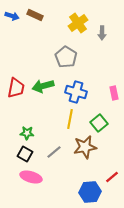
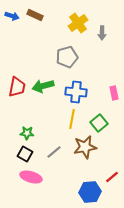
gray pentagon: moved 1 px right; rotated 25 degrees clockwise
red trapezoid: moved 1 px right, 1 px up
blue cross: rotated 10 degrees counterclockwise
yellow line: moved 2 px right
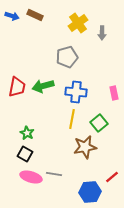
green star: rotated 24 degrees clockwise
gray line: moved 22 px down; rotated 49 degrees clockwise
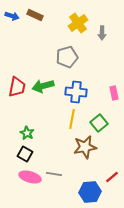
pink ellipse: moved 1 px left
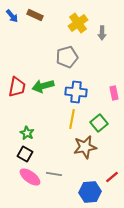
blue arrow: rotated 32 degrees clockwise
pink ellipse: rotated 20 degrees clockwise
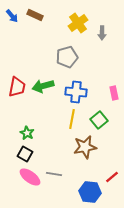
green square: moved 3 px up
blue hexagon: rotated 10 degrees clockwise
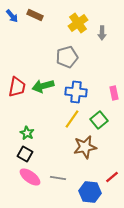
yellow line: rotated 24 degrees clockwise
gray line: moved 4 px right, 4 px down
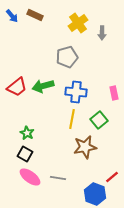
red trapezoid: rotated 40 degrees clockwise
yellow line: rotated 24 degrees counterclockwise
blue hexagon: moved 5 px right, 2 px down; rotated 15 degrees clockwise
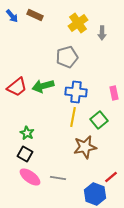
yellow line: moved 1 px right, 2 px up
red line: moved 1 px left
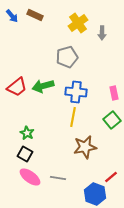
green square: moved 13 px right
